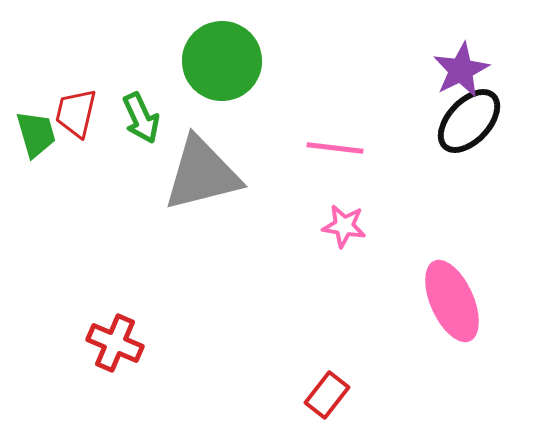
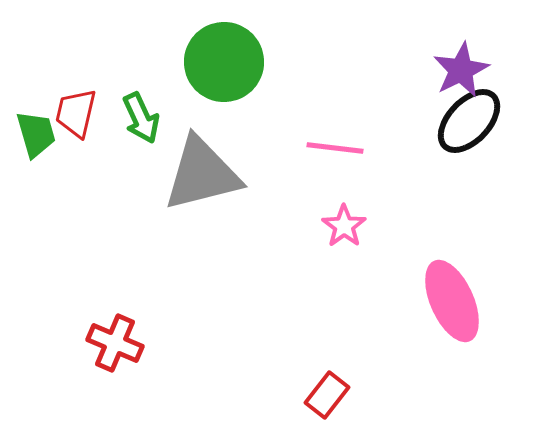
green circle: moved 2 px right, 1 px down
pink star: rotated 27 degrees clockwise
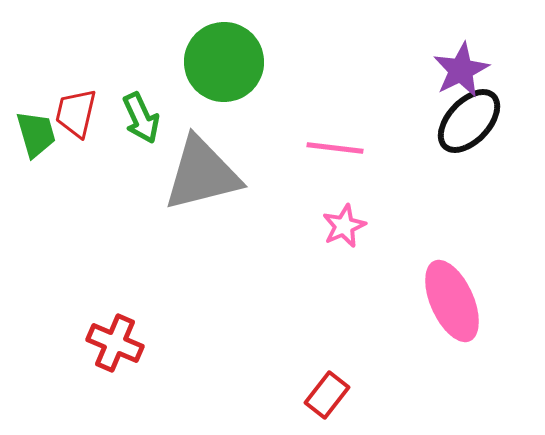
pink star: rotated 12 degrees clockwise
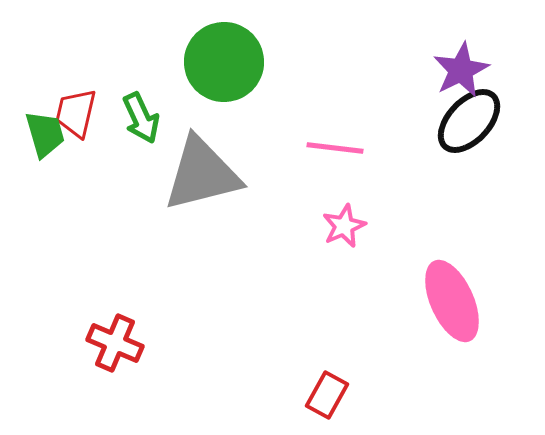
green trapezoid: moved 9 px right
red rectangle: rotated 9 degrees counterclockwise
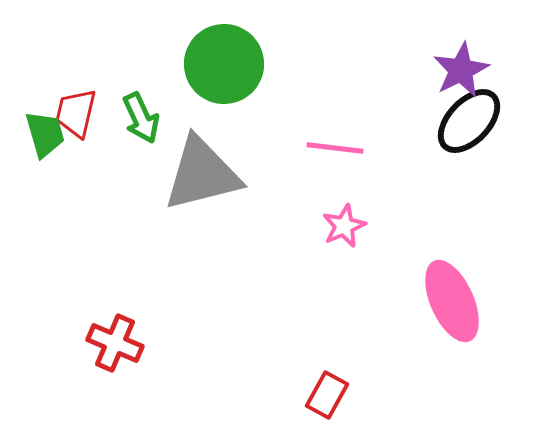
green circle: moved 2 px down
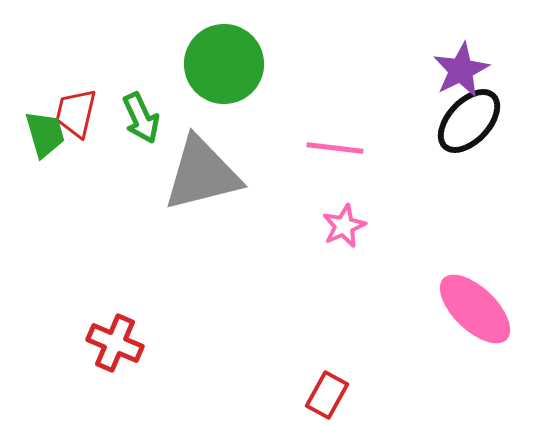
pink ellipse: moved 23 px right, 8 px down; rotated 22 degrees counterclockwise
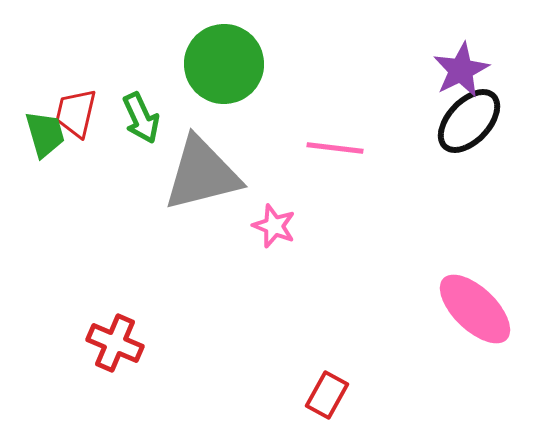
pink star: moved 70 px left; rotated 27 degrees counterclockwise
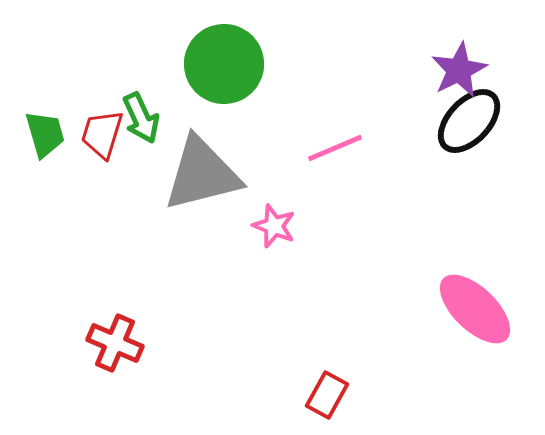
purple star: moved 2 px left
red trapezoid: moved 26 px right, 21 px down; rotated 4 degrees clockwise
pink line: rotated 30 degrees counterclockwise
